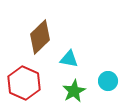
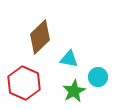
cyan circle: moved 10 px left, 4 px up
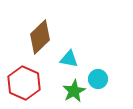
cyan circle: moved 2 px down
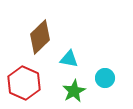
cyan circle: moved 7 px right, 1 px up
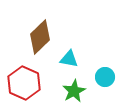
cyan circle: moved 1 px up
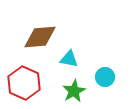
brown diamond: rotated 40 degrees clockwise
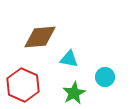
red hexagon: moved 1 px left, 2 px down
green star: moved 2 px down
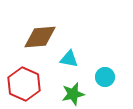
red hexagon: moved 1 px right, 1 px up
green star: moved 1 px left, 1 px down; rotated 15 degrees clockwise
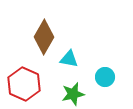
brown diamond: moved 4 px right; rotated 56 degrees counterclockwise
